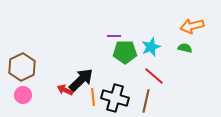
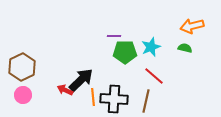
black cross: moved 1 px left, 1 px down; rotated 12 degrees counterclockwise
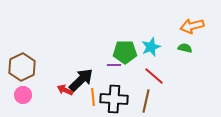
purple line: moved 29 px down
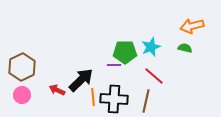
red arrow: moved 8 px left
pink circle: moved 1 px left
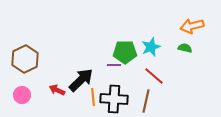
brown hexagon: moved 3 px right, 8 px up
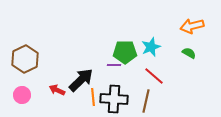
green semicircle: moved 4 px right, 5 px down; rotated 16 degrees clockwise
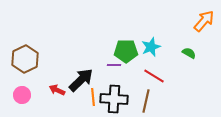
orange arrow: moved 12 px right, 5 px up; rotated 145 degrees clockwise
green pentagon: moved 1 px right, 1 px up
red line: rotated 10 degrees counterclockwise
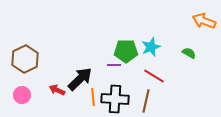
orange arrow: rotated 110 degrees counterclockwise
black arrow: moved 1 px left, 1 px up
black cross: moved 1 px right
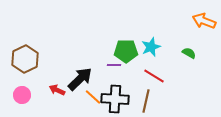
orange line: rotated 42 degrees counterclockwise
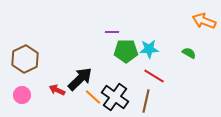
cyan star: moved 2 px left, 2 px down; rotated 18 degrees clockwise
purple line: moved 2 px left, 33 px up
black cross: moved 2 px up; rotated 32 degrees clockwise
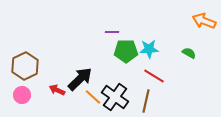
brown hexagon: moved 7 px down
